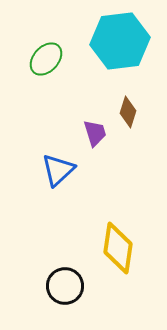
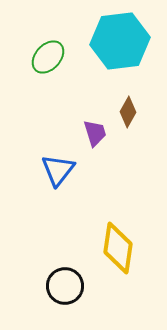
green ellipse: moved 2 px right, 2 px up
brown diamond: rotated 12 degrees clockwise
blue triangle: rotated 9 degrees counterclockwise
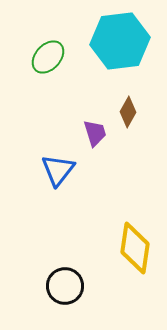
yellow diamond: moved 17 px right
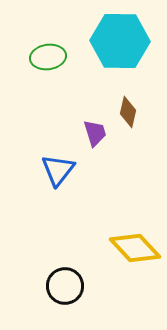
cyan hexagon: rotated 8 degrees clockwise
green ellipse: rotated 40 degrees clockwise
brown diamond: rotated 16 degrees counterclockwise
yellow diamond: rotated 51 degrees counterclockwise
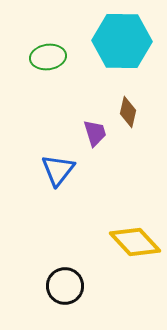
cyan hexagon: moved 2 px right
yellow diamond: moved 6 px up
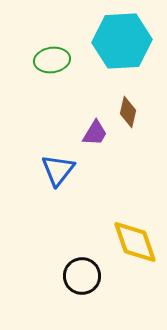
cyan hexagon: rotated 4 degrees counterclockwise
green ellipse: moved 4 px right, 3 px down
purple trapezoid: rotated 48 degrees clockwise
yellow diamond: rotated 24 degrees clockwise
black circle: moved 17 px right, 10 px up
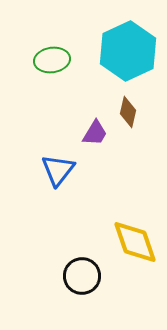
cyan hexagon: moved 6 px right, 10 px down; rotated 22 degrees counterclockwise
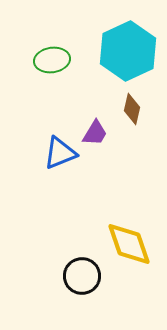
brown diamond: moved 4 px right, 3 px up
blue triangle: moved 2 px right, 17 px up; rotated 30 degrees clockwise
yellow diamond: moved 6 px left, 2 px down
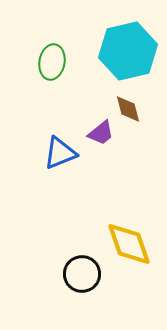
cyan hexagon: rotated 12 degrees clockwise
green ellipse: moved 2 px down; rotated 72 degrees counterclockwise
brown diamond: moved 4 px left; rotated 28 degrees counterclockwise
purple trapezoid: moved 6 px right; rotated 20 degrees clockwise
black circle: moved 2 px up
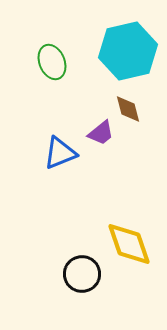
green ellipse: rotated 32 degrees counterclockwise
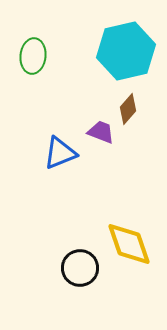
cyan hexagon: moved 2 px left
green ellipse: moved 19 px left, 6 px up; rotated 28 degrees clockwise
brown diamond: rotated 56 degrees clockwise
purple trapezoid: moved 1 px up; rotated 120 degrees counterclockwise
black circle: moved 2 px left, 6 px up
